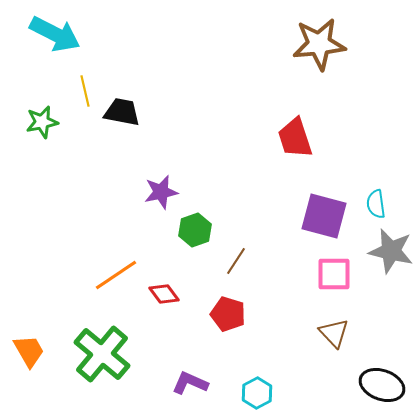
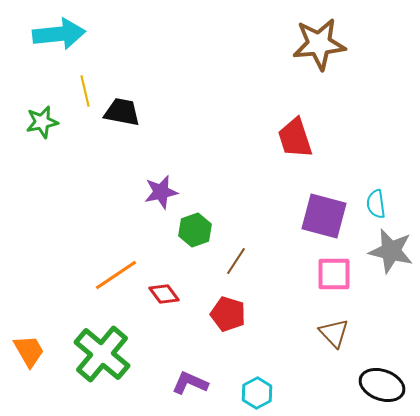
cyan arrow: moved 4 px right; rotated 33 degrees counterclockwise
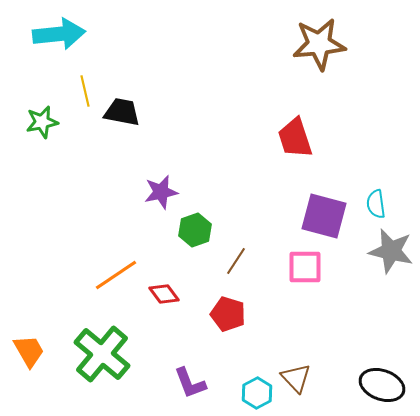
pink square: moved 29 px left, 7 px up
brown triangle: moved 38 px left, 45 px down
purple L-shape: rotated 135 degrees counterclockwise
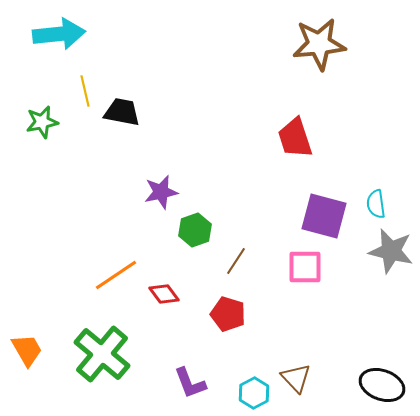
orange trapezoid: moved 2 px left, 1 px up
cyan hexagon: moved 3 px left
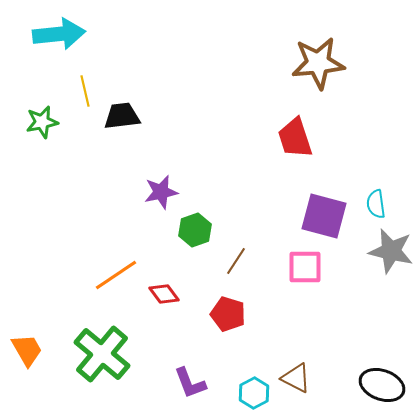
brown star: moved 1 px left, 19 px down
black trapezoid: moved 4 px down; rotated 18 degrees counterclockwise
brown triangle: rotated 20 degrees counterclockwise
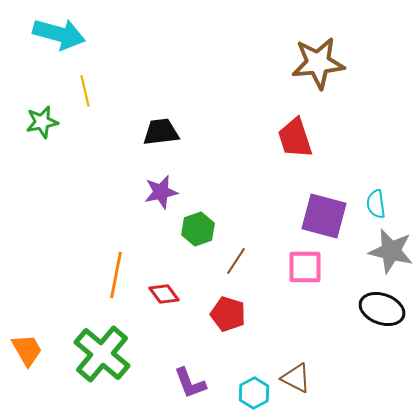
cyan arrow: rotated 21 degrees clockwise
black trapezoid: moved 39 px right, 16 px down
green hexagon: moved 3 px right, 1 px up
orange line: rotated 45 degrees counterclockwise
black ellipse: moved 76 px up
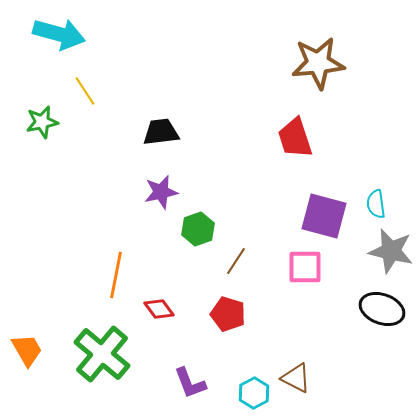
yellow line: rotated 20 degrees counterclockwise
red diamond: moved 5 px left, 15 px down
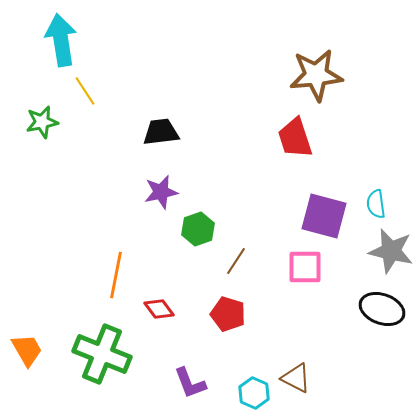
cyan arrow: moved 2 px right, 6 px down; rotated 114 degrees counterclockwise
brown star: moved 2 px left, 12 px down
green cross: rotated 18 degrees counterclockwise
cyan hexagon: rotated 8 degrees counterclockwise
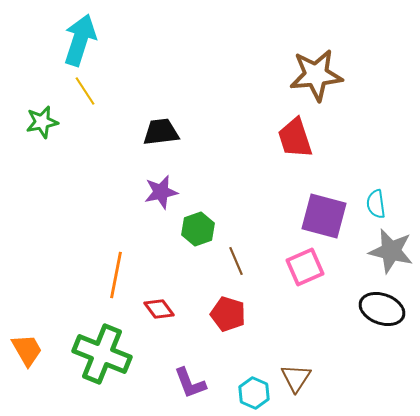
cyan arrow: moved 19 px right; rotated 27 degrees clockwise
brown line: rotated 56 degrees counterclockwise
pink square: rotated 24 degrees counterclockwise
brown triangle: rotated 36 degrees clockwise
